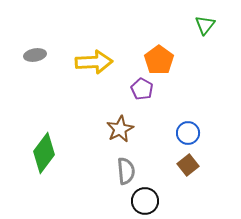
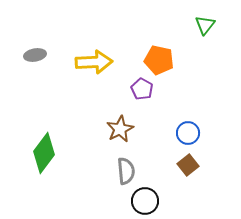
orange pentagon: rotated 24 degrees counterclockwise
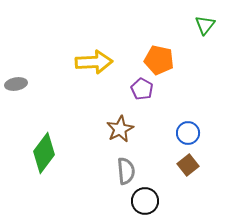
gray ellipse: moved 19 px left, 29 px down
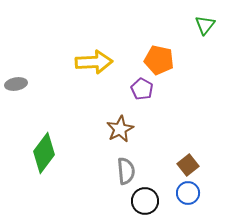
blue circle: moved 60 px down
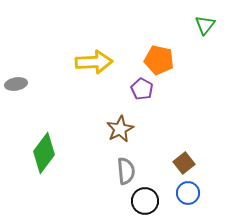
brown square: moved 4 px left, 2 px up
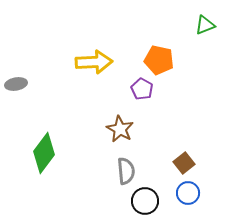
green triangle: rotated 30 degrees clockwise
brown star: rotated 16 degrees counterclockwise
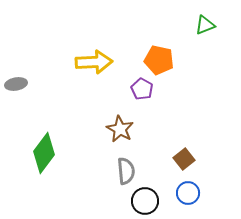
brown square: moved 4 px up
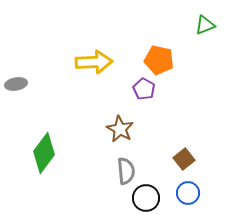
purple pentagon: moved 2 px right
black circle: moved 1 px right, 3 px up
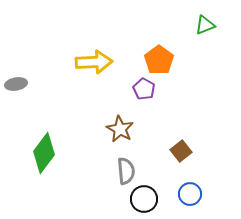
orange pentagon: rotated 24 degrees clockwise
brown square: moved 3 px left, 8 px up
blue circle: moved 2 px right, 1 px down
black circle: moved 2 px left, 1 px down
